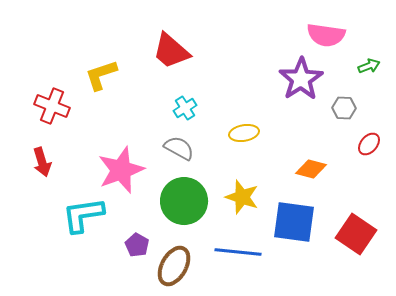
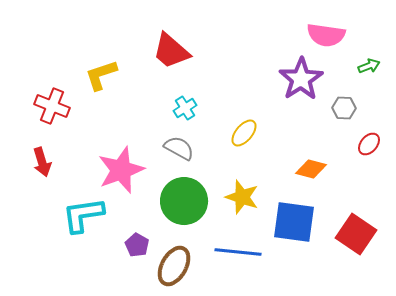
yellow ellipse: rotated 40 degrees counterclockwise
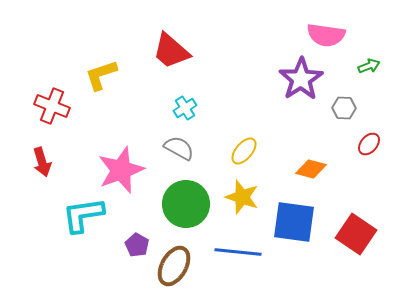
yellow ellipse: moved 18 px down
green circle: moved 2 px right, 3 px down
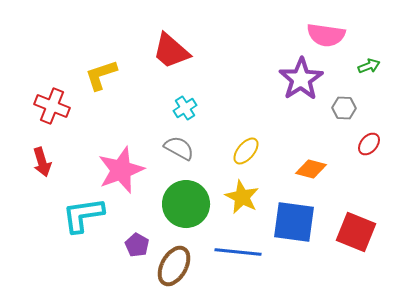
yellow ellipse: moved 2 px right
yellow star: rotated 8 degrees clockwise
red square: moved 2 px up; rotated 12 degrees counterclockwise
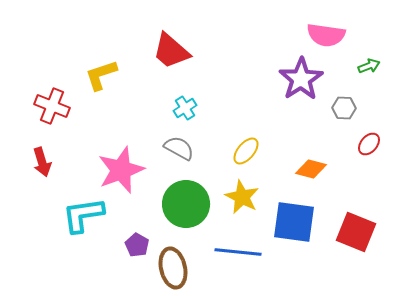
brown ellipse: moved 1 px left, 2 px down; rotated 42 degrees counterclockwise
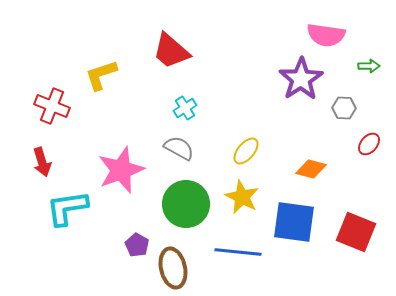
green arrow: rotated 20 degrees clockwise
cyan L-shape: moved 16 px left, 7 px up
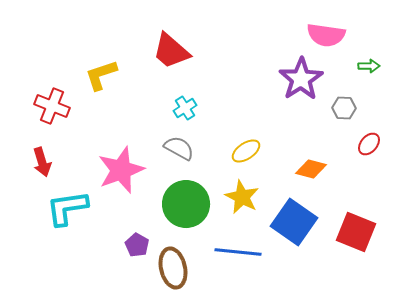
yellow ellipse: rotated 16 degrees clockwise
blue square: rotated 27 degrees clockwise
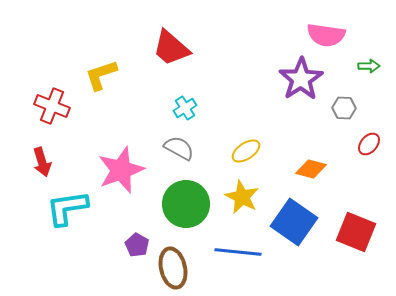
red trapezoid: moved 3 px up
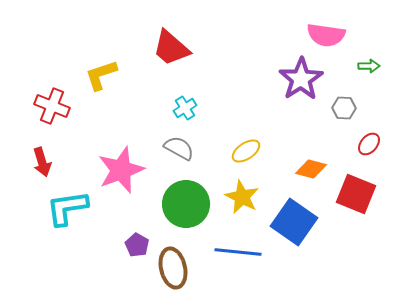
red square: moved 38 px up
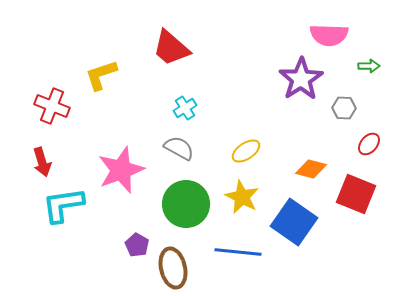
pink semicircle: moved 3 px right; rotated 6 degrees counterclockwise
cyan L-shape: moved 4 px left, 3 px up
